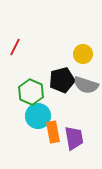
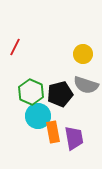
black pentagon: moved 2 px left, 14 px down
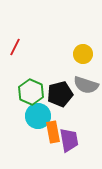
purple trapezoid: moved 5 px left, 2 px down
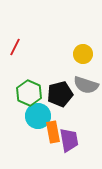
green hexagon: moved 2 px left, 1 px down
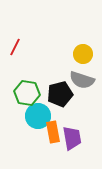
gray semicircle: moved 4 px left, 5 px up
green hexagon: moved 2 px left; rotated 15 degrees counterclockwise
purple trapezoid: moved 3 px right, 2 px up
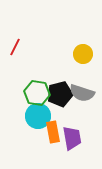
gray semicircle: moved 13 px down
green hexagon: moved 10 px right
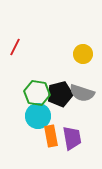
orange rectangle: moved 2 px left, 4 px down
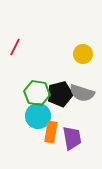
orange rectangle: moved 4 px up; rotated 20 degrees clockwise
